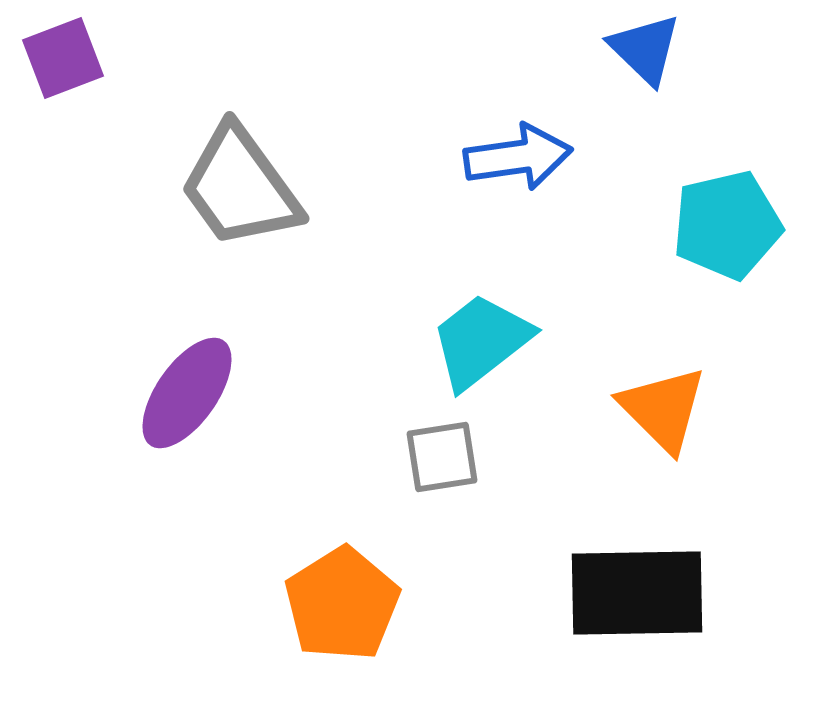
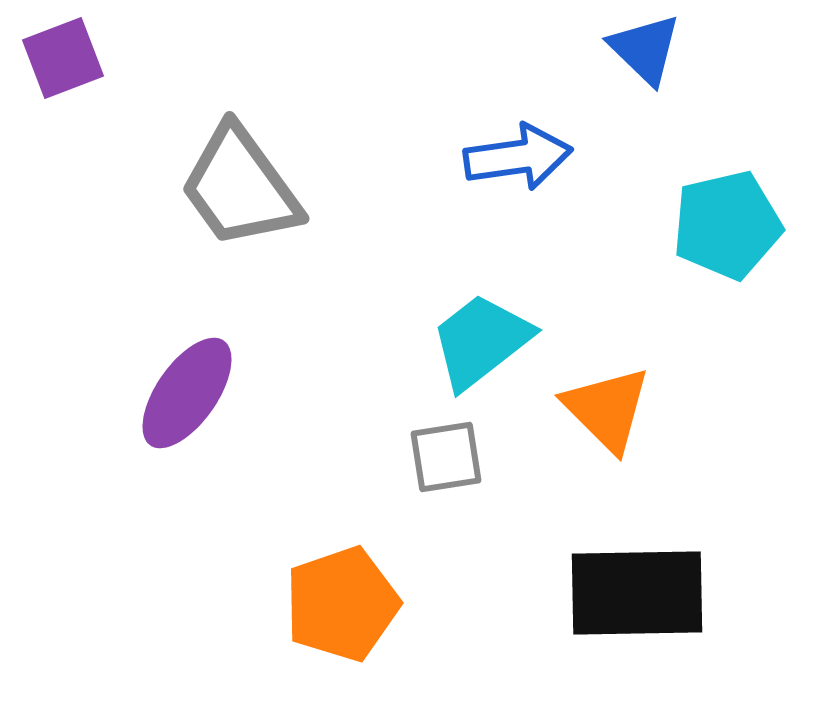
orange triangle: moved 56 px left
gray square: moved 4 px right
orange pentagon: rotated 13 degrees clockwise
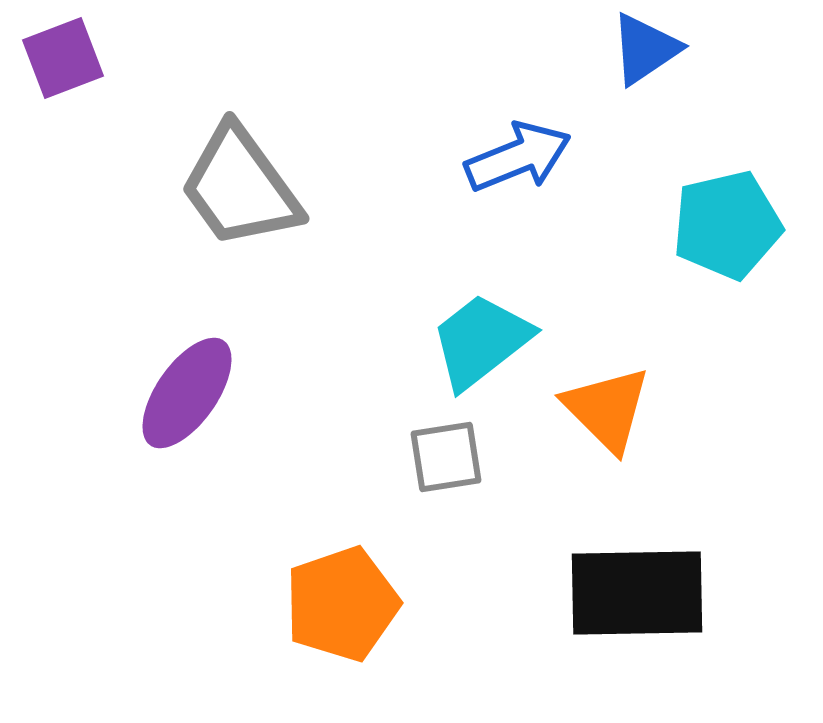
blue triangle: rotated 42 degrees clockwise
blue arrow: rotated 14 degrees counterclockwise
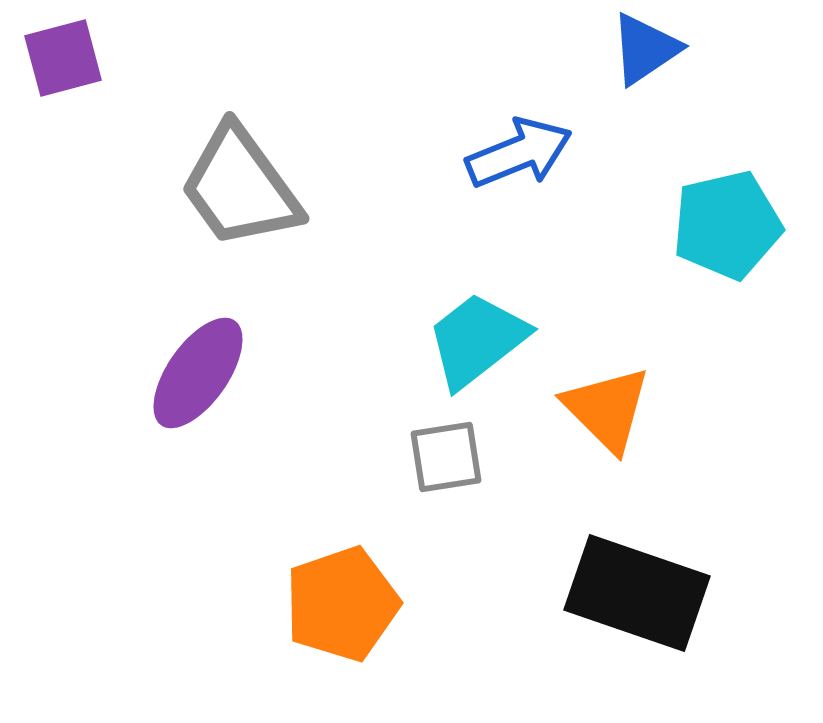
purple square: rotated 6 degrees clockwise
blue arrow: moved 1 px right, 4 px up
cyan trapezoid: moved 4 px left, 1 px up
purple ellipse: moved 11 px right, 20 px up
black rectangle: rotated 20 degrees clockwise
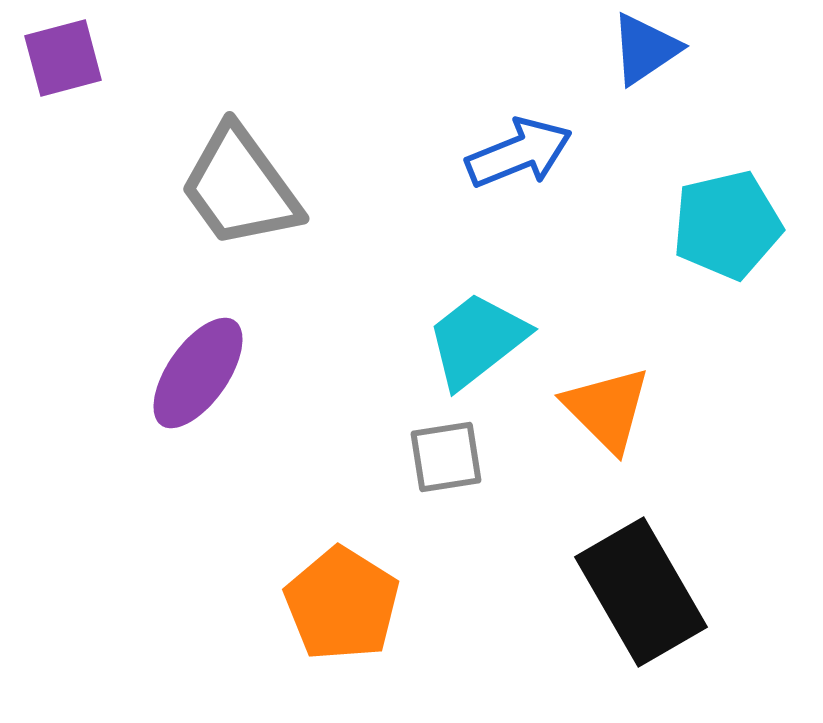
black rectangle: moved 4 px right, 1 px up; rotated 41 degrees clockwise
orange pentagon: rotated 21 degrees counterclockwise
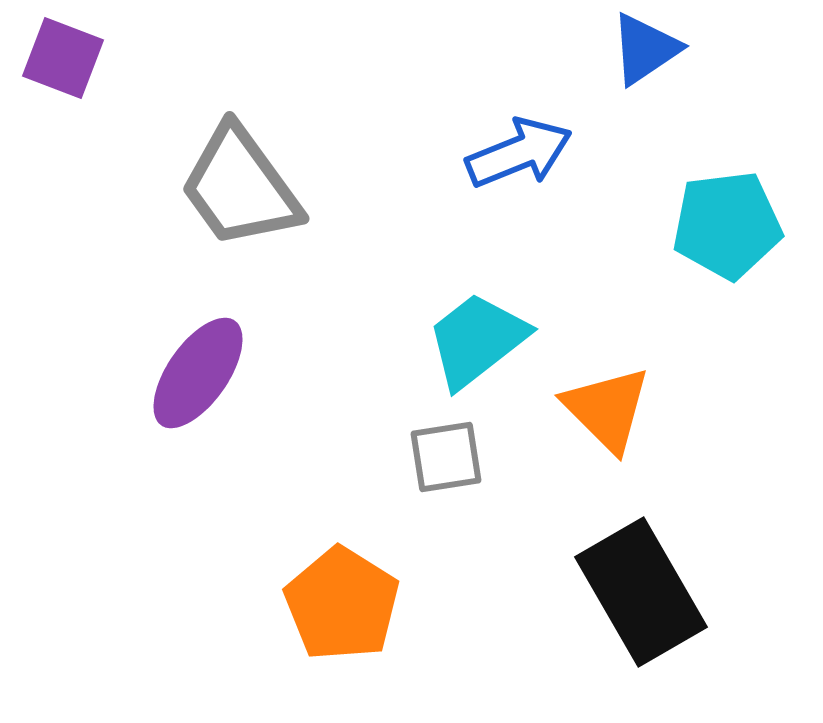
purple square: rotated 36 degrees clockwise
cyan pentagon: rotated 6 degrees clockwise
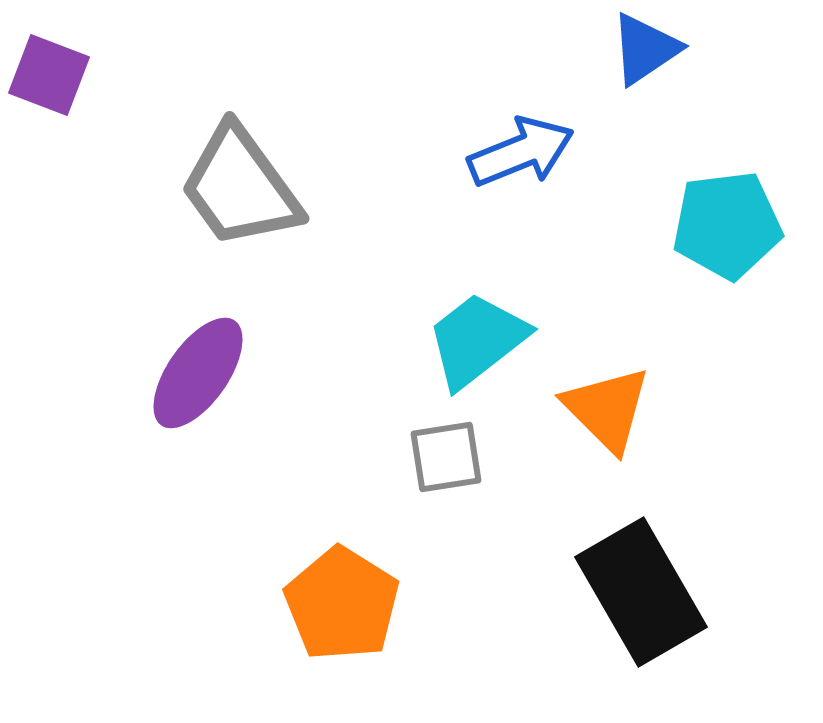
purple square: moved 14 px left, 17 px down
blue arrow: moved 2 px right, 1 px up
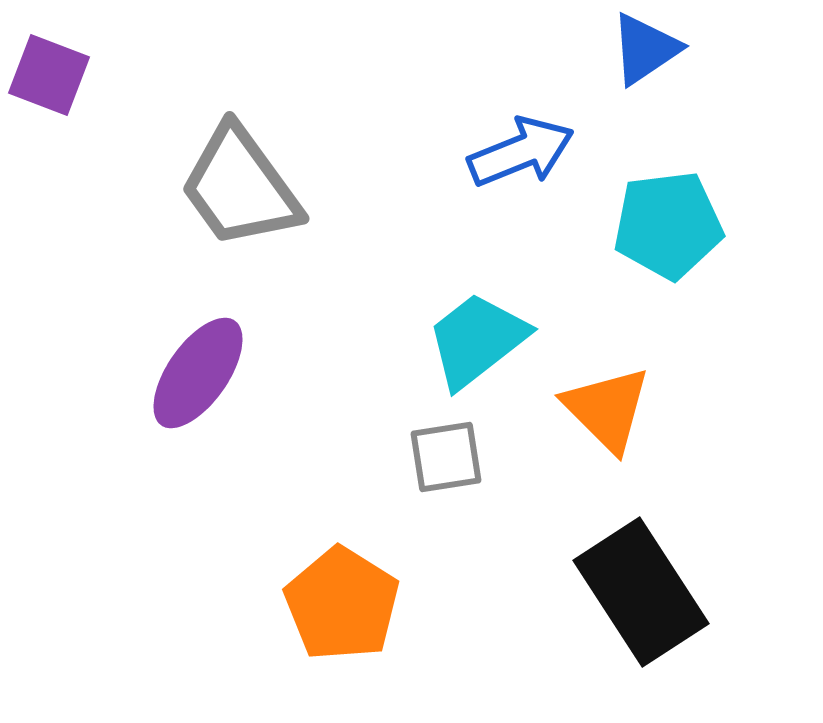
cyan pentagon: moved 59 px left
black rectangle: rotated 3 degrees counterclockwise
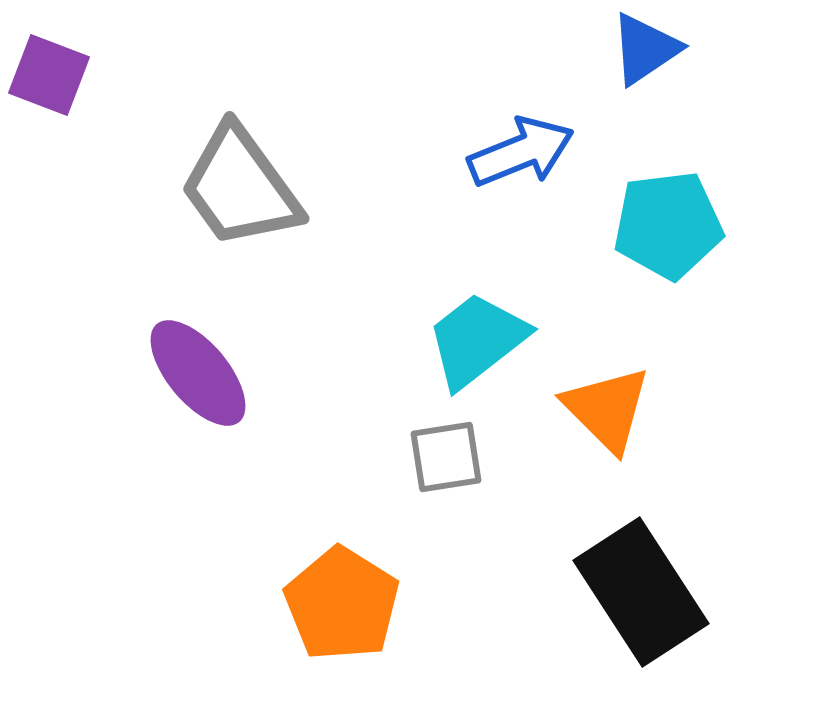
purple ellipse: rotated 75 degrees counterclockwise
